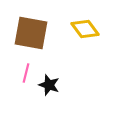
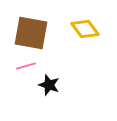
pink line: moved 7 px up; rotated 60 degrees clockwise
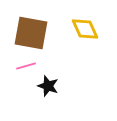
yellow diamond: rotated 12 degrees clockwise
black star: moved 1 px left, 1 px down
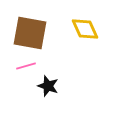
brown square: moved 1 px left
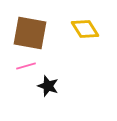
yellow diamond: rotated 8 degrees counterclockwise
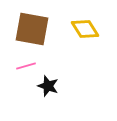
brown square: moved 2 px right, 4 px up
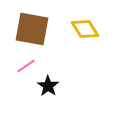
pink line: rotated 18 degrees counterclockwise
black star: rotated 15 degrees clockwise
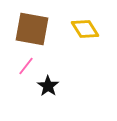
pink line: rotated 18 degrees counterclockwise
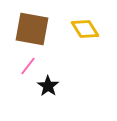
pink line: moved 2 px right
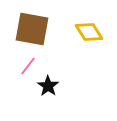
yellow diamond: moved 4 px right, 3 px down
